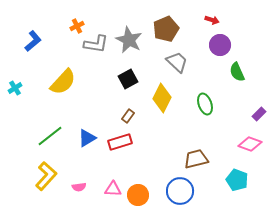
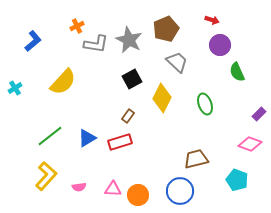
black square: moved 4 px right
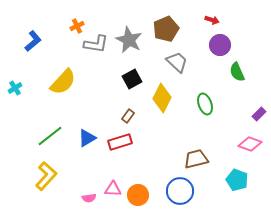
pink semicircle: moved 10 px right, 11 px down
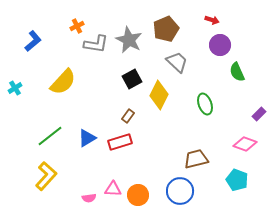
yellow diamond: moved 3 px left, 3 px up
pink diamond: moved 5 px left
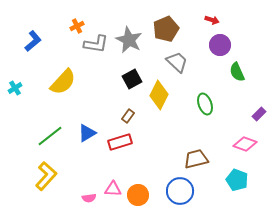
blue triangle: moved 5 px up
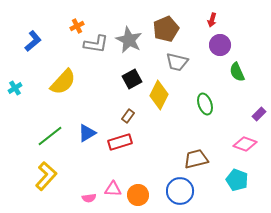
red arrow: rotated 88 degrees clockwise
gray trapezoid: rotated 150 degrees clockwise
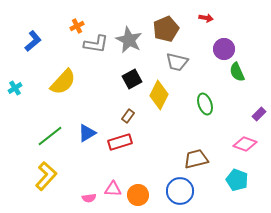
red arrow: moved 6 px left, 2 px up; rotated 96 degrees counterclockwise
purple circle: moved 4 px right, 4 px down
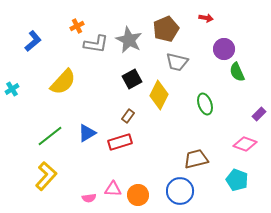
cyan cross: moved 3 px left, 1 px down
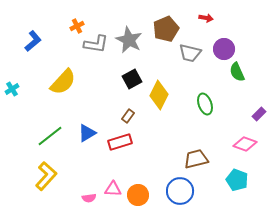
gray trapezoid: moved 13 px right, 9 px up
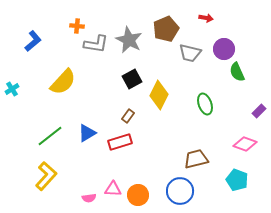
orange cross: rotated 32 degrees clockwise
purple rectangle: moved 3 px up
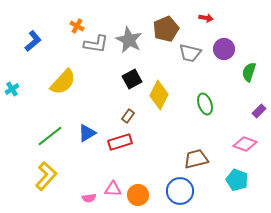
orange cross: rotated 24 degrees clockwise
green semicircle: moved 12 px right; rotated 42 degrees clockwise
